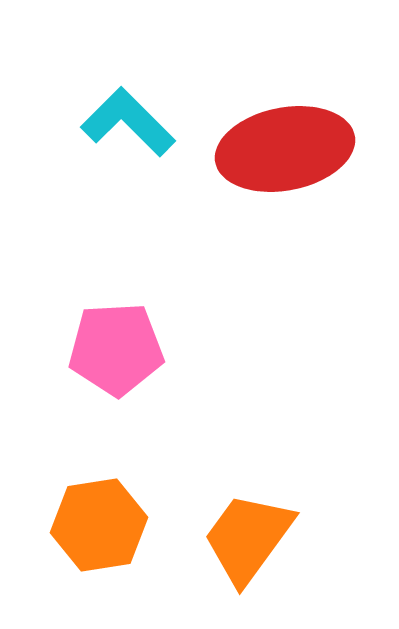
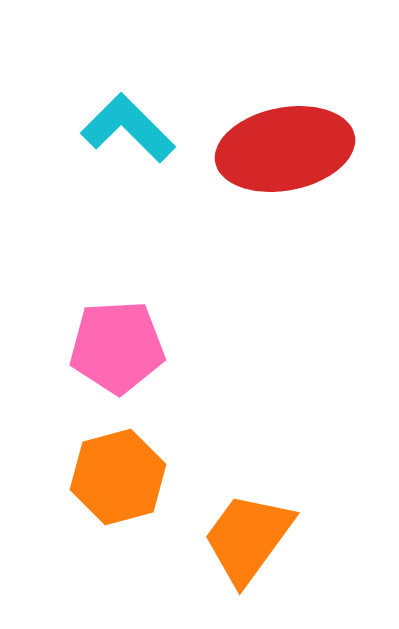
cyan L-shape: moved 6 px down
pink pentagon: moved 1 px right, 2 px up
orange hexagon: moved 19 px right, 48 px up; rotated 6 degrees counterclockwise
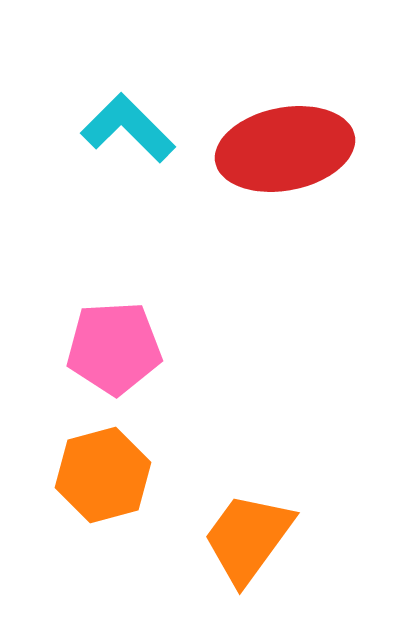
pink pentagon: moved 3 px left, 1 px down
orange hexagon: moved 15 px left, 2 px up
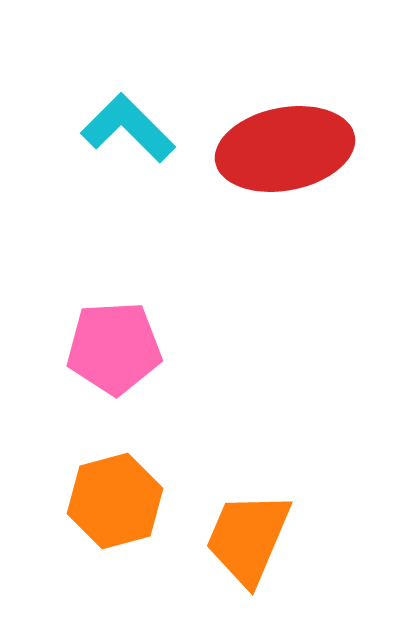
orange hexagon: moved 12 px right, 26 px down
orange trapezoid: rotated 13 degrees counterclockwise
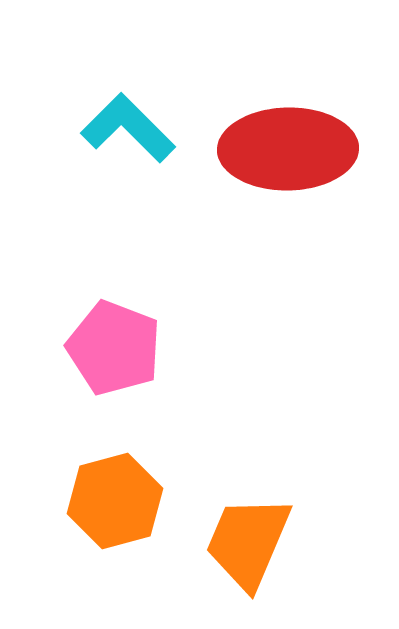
red ellipse: moved 3 px right; rotated 10 degrees clockwise
pink pentagon: rotated 24 degrees clockwise
orange trapezoid: moved 4 px down
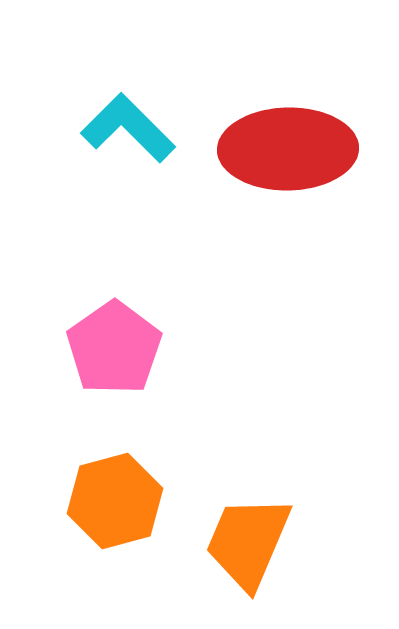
pink pentagon: rotated 16 degrees clockwise
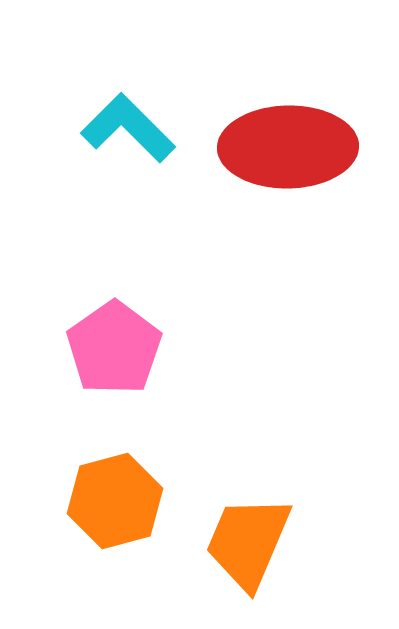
red ellipse: moved 2 px up
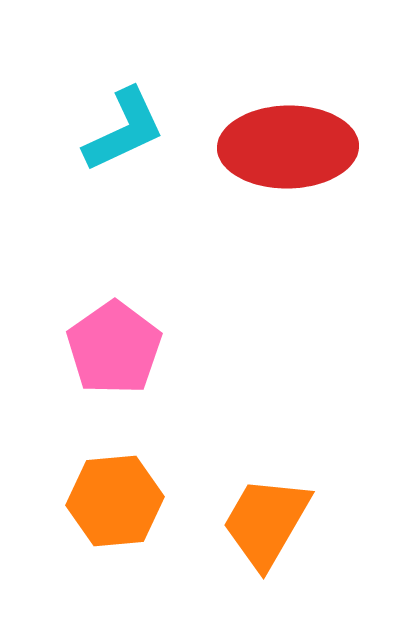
cyan L-shape: moved 4 px left, 2 px down; rotated 110 degrees clockwise
orange hexagon: rotated 10 degrees clockwise
orange trapezoid: moved 18 px right, 20 px up; rotated 7 degrees clockwise
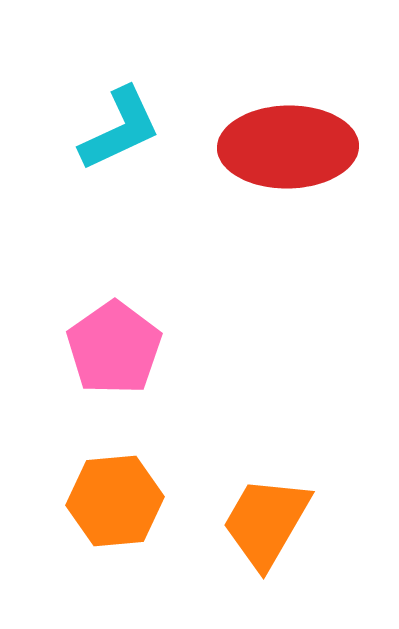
cyan L-shape: moved 4 px left, 1 px up
